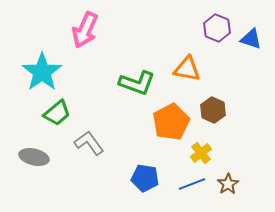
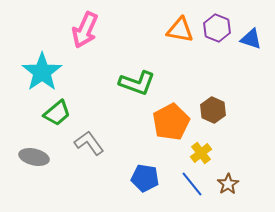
orange triangle: moved 7 px left, 39 px up
blue line: rotated 72 degrees clockwise
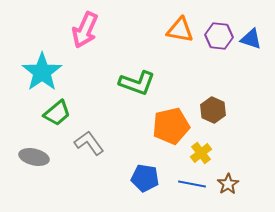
purple hexagon: moved 2 px right, 8 px down; rotated 16 degrees counterclockwise
orange pentagon: moved 4 px down; rotated 15 degrees clockwise
blue line: rotated 40 degrees counterclockwise
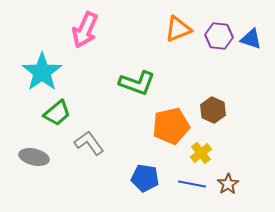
orange triangle: moved 2 px left, 1 px up; rotated 32 degrees counterclockwise
